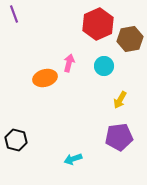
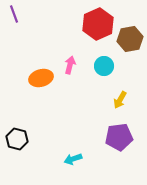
pink arrow: moved 1 px right, 2 px down
orange ellipse: moved 4 px left
black hexagon: moved 1 px right, 1 px up
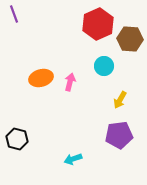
brown hexagon: rotated 15 degrees clockwise
pink arrow: moved 17 px down
purple pentagon: moved 2 px up
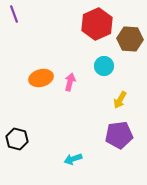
red hexagon: moved 1 px left
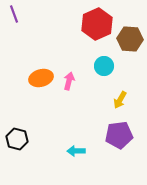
pink arrow: moved 1 px left, 1 px up
cyan arrow: moved 3 px right, 8 px up; rotated 18 degrees clockwise
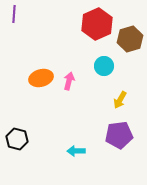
purple line: rotated 24 degrees clockwise
brown hexagon: rotated 20 degrees counterclockwise
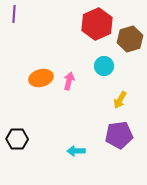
black hexagon: rotated 15 degrees counterclockwise
